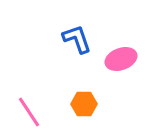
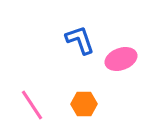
blue L-shape: moved 3 px right, 1 px down
pink line: moved 3 px right, 7 px up
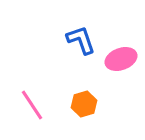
blue L-shape: moved 1 px right
orange hexagon: rotated 15 degrees counterclockwise
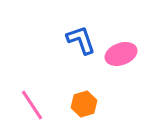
pink ellipse: moved 5 px up
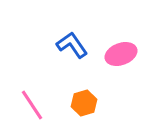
blue L-shape: moved 9 px left, 5 px down; rotated 16 degrees counterclockwise
orange hexagon: moved 1 px up
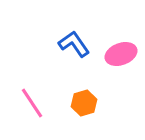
blue L-shape: moved 2 px right, 1 px up
pink line: moved 2 px up
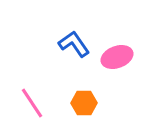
pink ellipse: moved 4 px left, 3 px down
orange hexagon: rotated 15 degrees clockwise
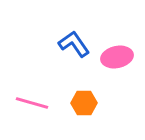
pink ellipse: rotated 8 degrees clockwise
pink line: rotated 40 degrees counterclockwise
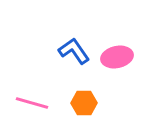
blue L-shape: moved 7 px down
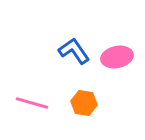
orange hexagon: rotated 10 degrees clockwise
